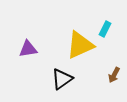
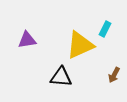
purple triangle: moved 1 px left, 9 px up
black triangle: moved 1 px left, 2 px up; rotated 40 degrees clockwise
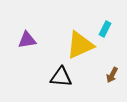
brown arrow: moved 2 px left
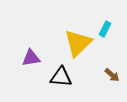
purple triangle: moved 4 px right, 18 px down
yellow triangle: moved 2 px left, 2 px up; rotated 20 degrees counterclockwise
brown arrow: rotated 77 degrees counterclockwise
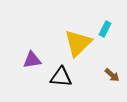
purple triangle: moved 1 px right, 2 px down
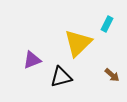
cyan rectangle: moved 2 px right, 5 px up
purple triangle: rotated 12 degrees counterclockwise
black triangle: rotated 20 degrees counterclockwise
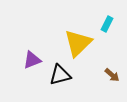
black triangle: moved 1 px left, 2 px up
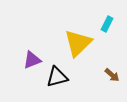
black triangle: moved 3 px left, 2 px down
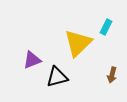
cyan rectangle: moved 1 px left, 3 px down
brown arrow: rotated 63 degrees clockwise
